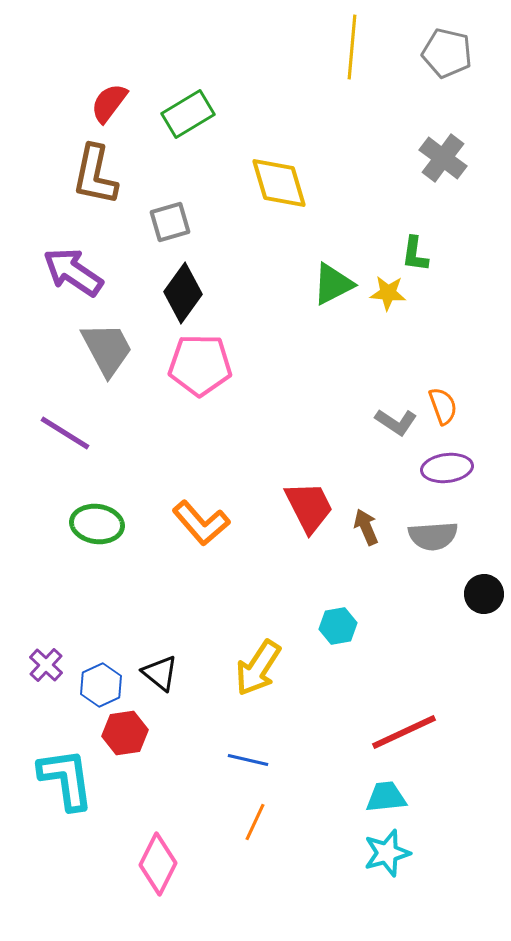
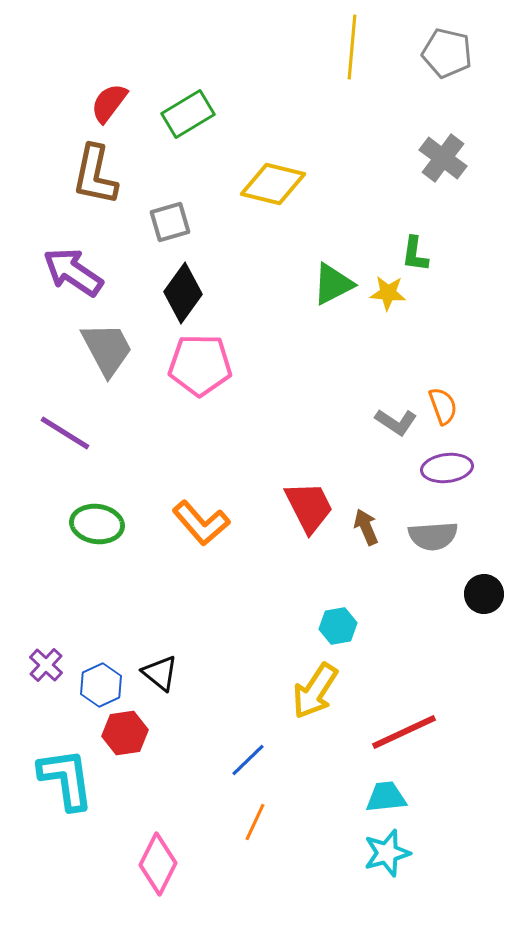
yellow diamond: moved 6 px left, 1 px down; rotated 60 degrees counterclockwise
yellow arrow: moved 57 px right, 23 px down
blue line: rotated 57 degrees counterclockwise
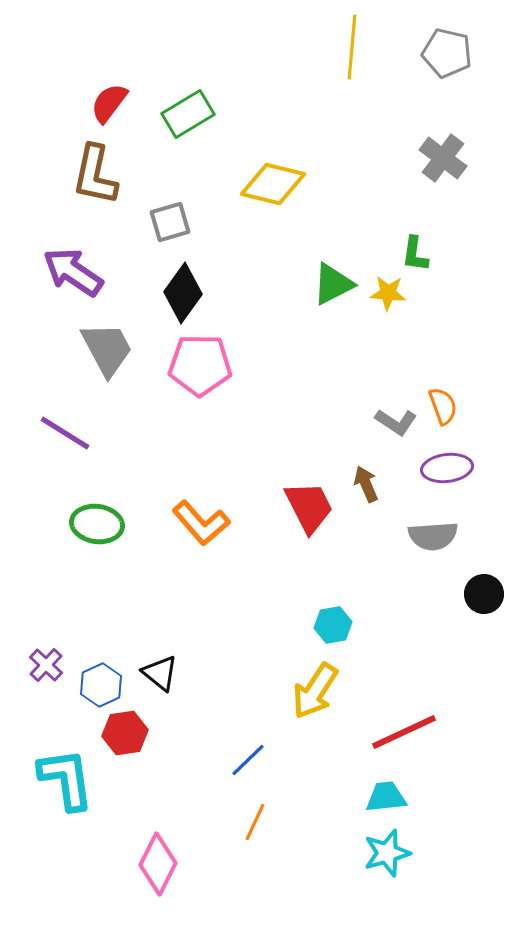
brown arrow: moved 43 px up
cyan hexagon: moved 5 px left, 1 px up
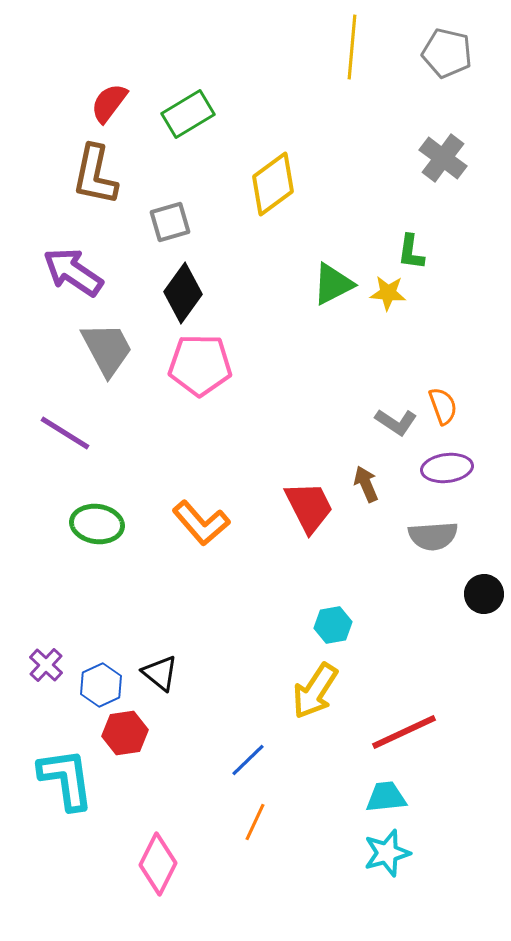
yellow diamond: rotated 50 degrees counterclockwise
green L-shape: moved 4 px left, 2 px up
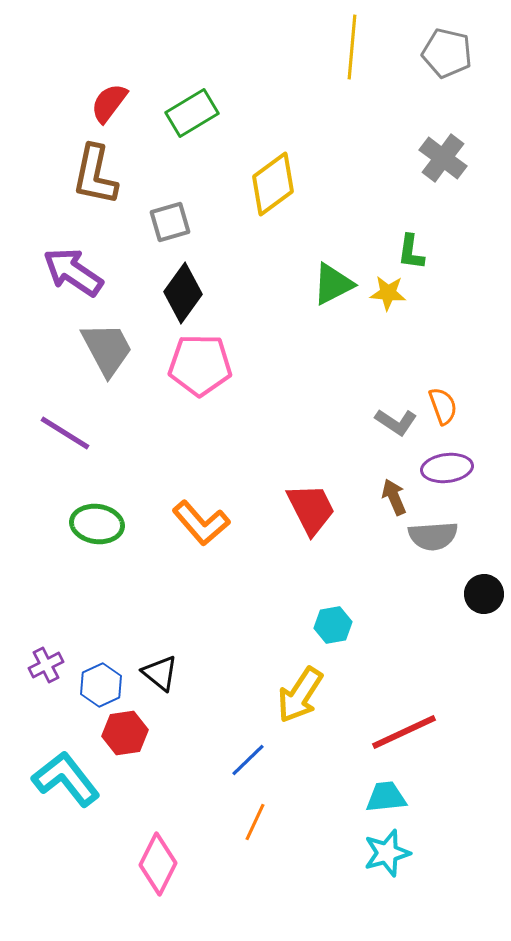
green rectangle: moved 4 px right, 1 px up
brown arrow: moved 28 px right, 13 px down
red trapezoid: moved 2 px right, 2 px down
purple cross: rotated 20 degrees clockwise
yellow arrow: moved 15 px left, 4 px down
cyan L-shape: rotated 30 degrees counterclockwise
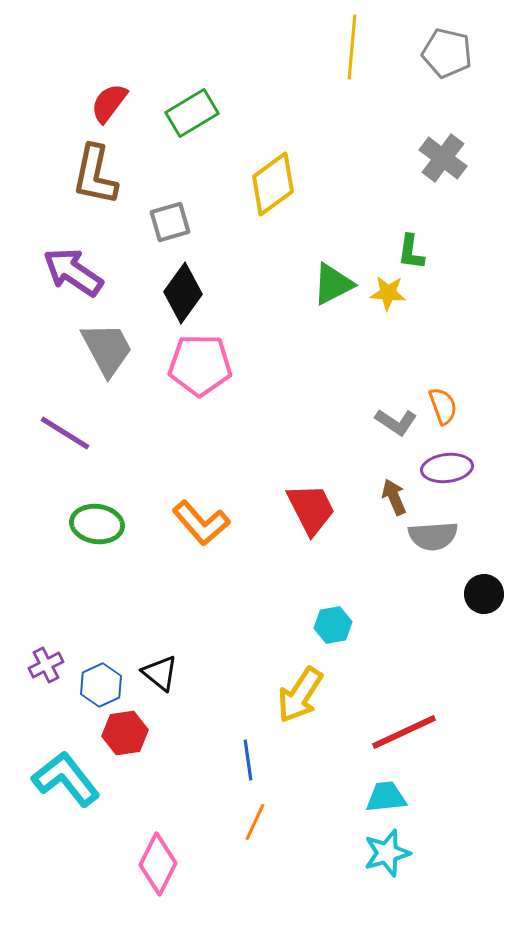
blue line: rotated 54 degrees counterclockwise
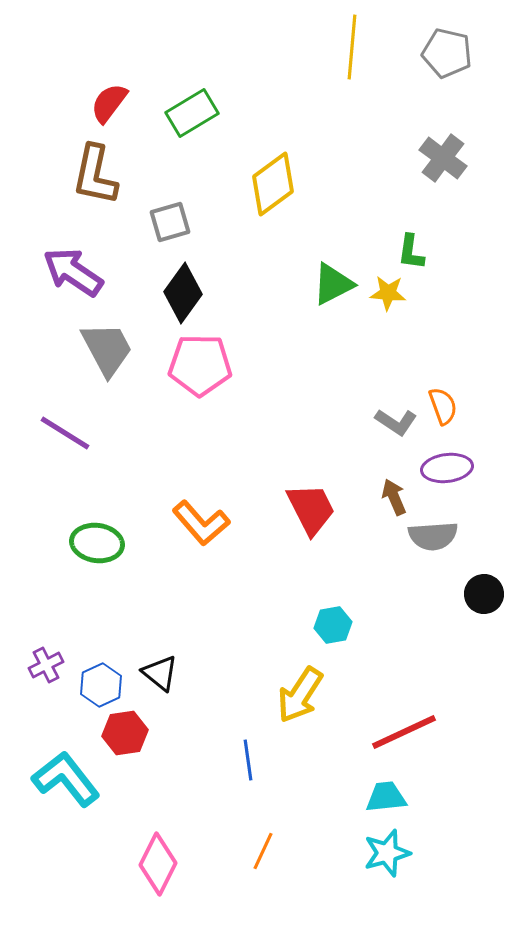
green ellipse: moved 19 px down
orange line: moved 8 px right, 29 px down
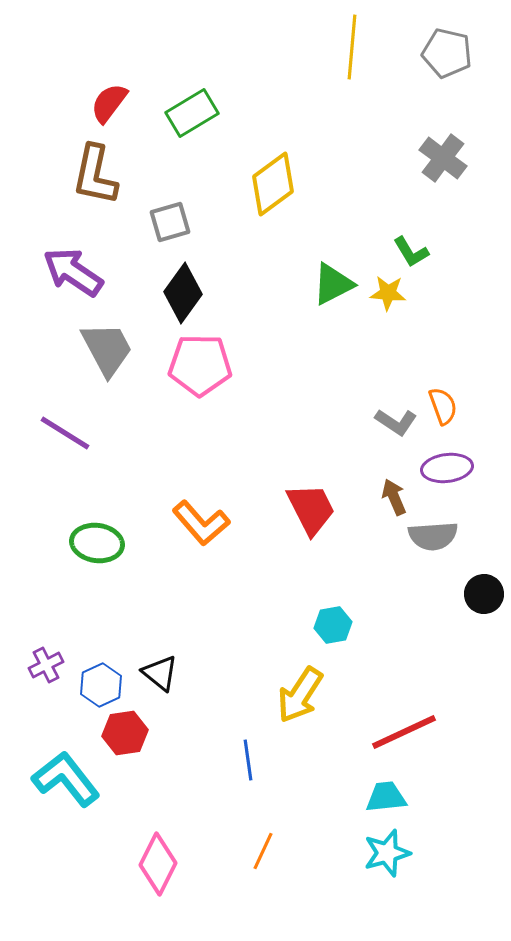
green L-shape: rotated 39 degrees counterclockwise
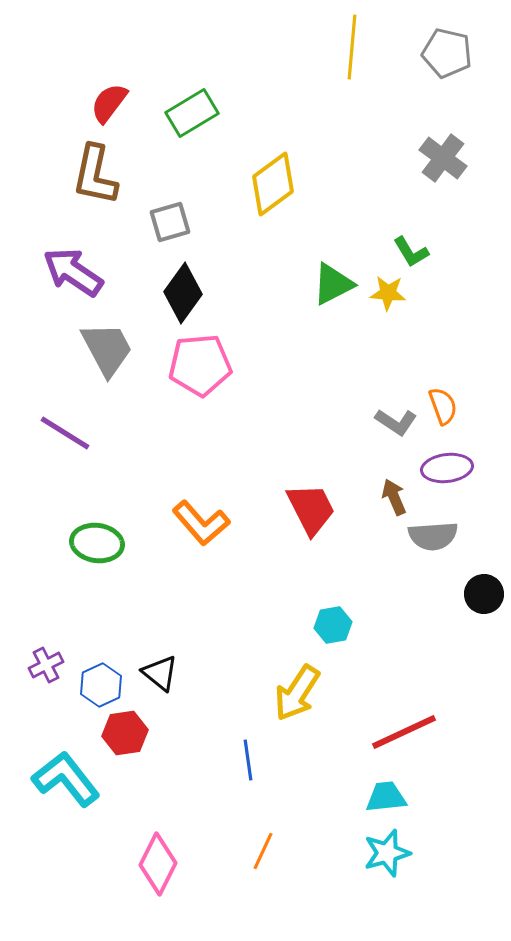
pink pentagon: rotated 6 degrees counterclockwise
yellow arrow: moved 3 px left, 2 px up
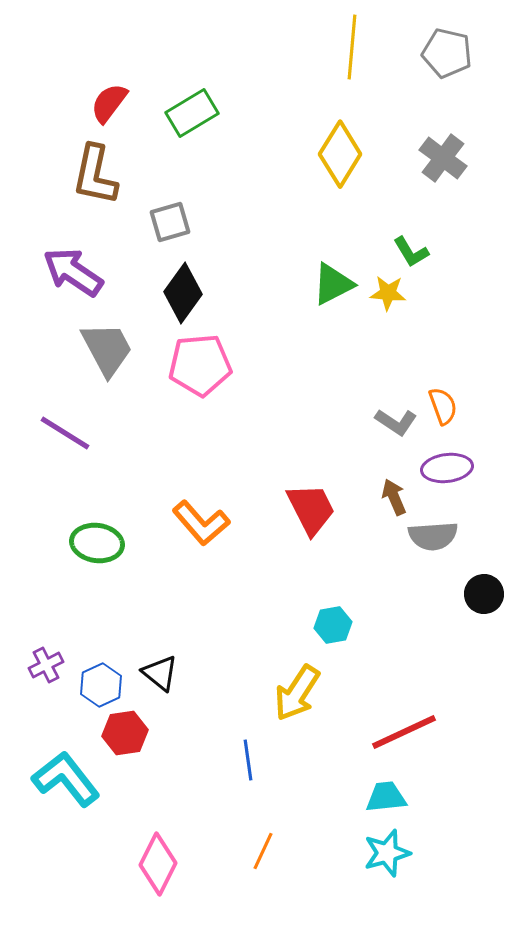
yellow diamond: moved 67 px right, 30 px up; rotated 22 degrees counterclockwise
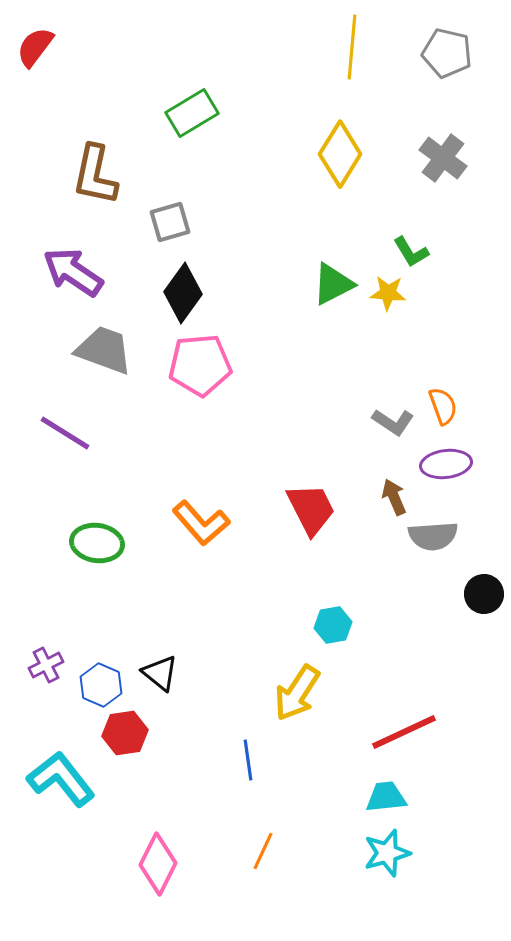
red semicircle: moved 74 px left, 56 px up
gray trapezoid: moved 3 px left, 1 px down; rotated 42 degrees counterclockwise
gray L-shape: moved 3 px left
purple ellipse: moved 1 px left, 4 px up
blue hexagon: rotated 12 degrees counterclockwise
cyan L-shape: moved 5 px left
